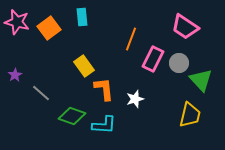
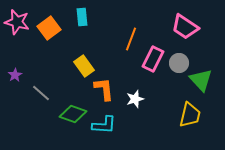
green diamond: moved 1 px right, 2 px up
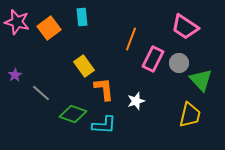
white star: moved 1 px right, 2 px down
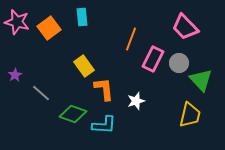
pink trapezoid: rotated 12 degrees clockwise
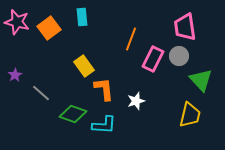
pink trapezoid: rotated 36 degrees clockwise
gray circle: moved 7 px up
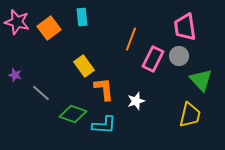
purple star: rotated 24 degrees counterclockwise
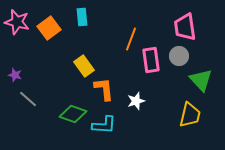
pink rectangle: moved 2 px left, 1 px down; rotated 35 degrees counterclockwise
gray line: moved 13 px left, 6 px down
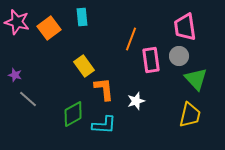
green triangle: moved 5 px left, 1 px up
green diamond: rotated 48 degrees counterclockwise
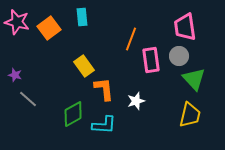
green triangle: moved 2 px left
